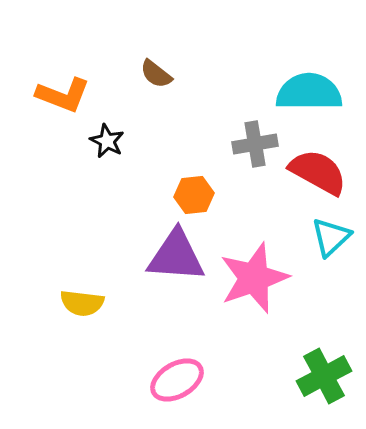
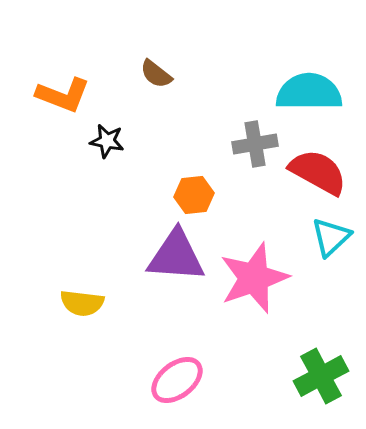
black star: rotated 16 degrees counterclockwise
green cross: moved 3 px left
pink ellipse: rotated 8 degrees counterclockwise
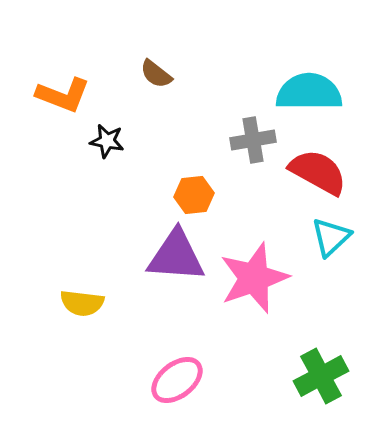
gray cross: moved 2 px left, 4 px up
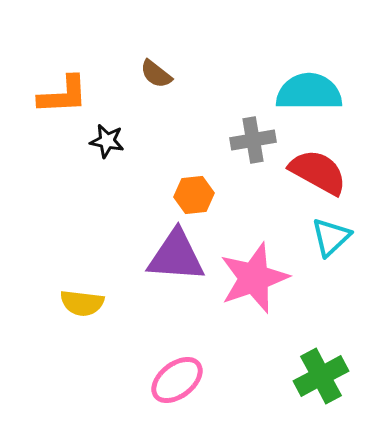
orange L-shape: rotated 24 degrees counterclockwise
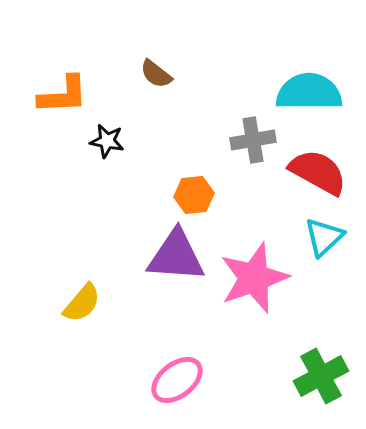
cyan triangle: moved 7 px left
yellow semicircle: rotated 57 degrees counterclockwise
